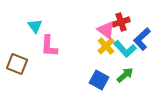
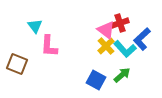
red cross: moved 1 px left, 1 px down
green arrow: moved 3 px left
blue square: moved 3 px left
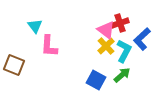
cyan L-shape: moved 1 px left, 2 px down; rotated 110 degrees counterclockwise
brown square: moved 3 px left, 1 px down
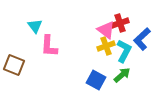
yellow cross: rotated 24 degrees clockwise
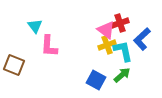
yellow cross: moved 1 px right, 1 px up
cyan L-shape: moved 1 px left; rotated 40 degrees counterclockwise
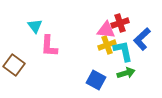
pink triangle: rotated 30 degrees counterclockwise
brown square: rotated 15 degrees clockwise
green arrow: moved 4 px right, 2 px up; rotated 24 degrees clockwise
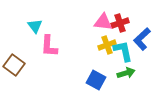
pink triangle: moved 3 px left, 8 px up
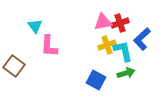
pink triangle: rotated 18 degrees counterclockwise
brown square: moved 1 px down
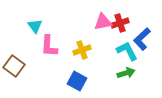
yellow cross: moved 25 px left, 5 px down
cyan L-shape: moved 4 px right; rotated 15 degrees counterclockwise
blue square: moved 19 px left, 1 px down
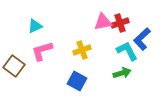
cyan triangle: rotated 42 degrees clockwise
pink L-shape: moved 7 px left, 5 px down; rotated 70 degrees clockwise
green arrow: moved 4 px left
